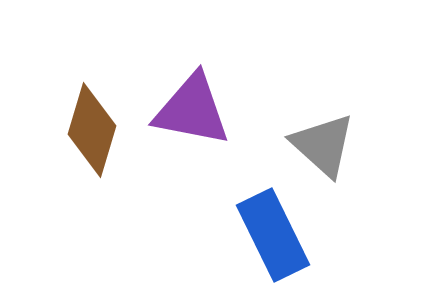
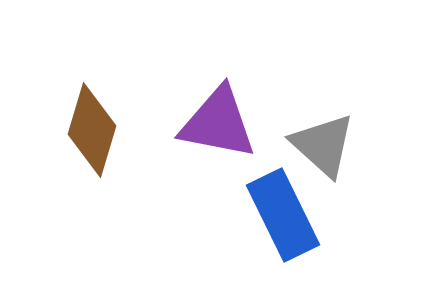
purple triangle: moved 26 px right, 13 px down
blue rectangle: moved 10 px right, 20 px up
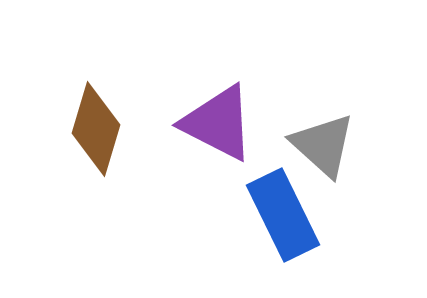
purple triangle: rotated 16 degrees clockwise
brown diamond: moved 4 px right, 1 px up
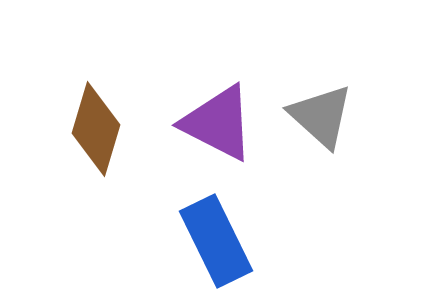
gray triangle: moved 2 px left, 29 px up
blue rectangle: moved 67 px left, 26 px down
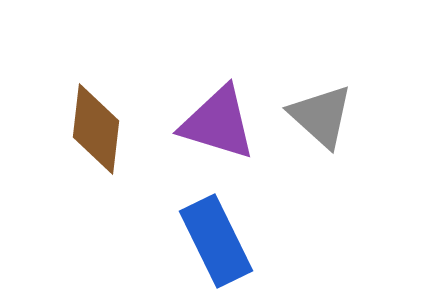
purple triangle: rotated 10 degrees counterclockwise
brown diamond: rotated 10 degrees counterclockwise
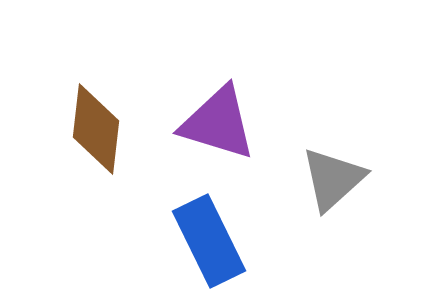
gray triangle: moved 12 px right, 63 px down; rotated 36 degrees clockwise
blue rectangle: moved 7 px left
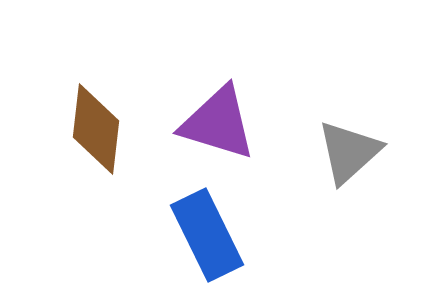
gray triangle: moved 16 px right, 27 px up
blue rectangle: moved 2 px left, 6 px up
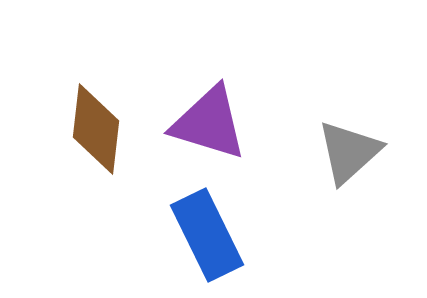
purple triangle: moved 9 px left
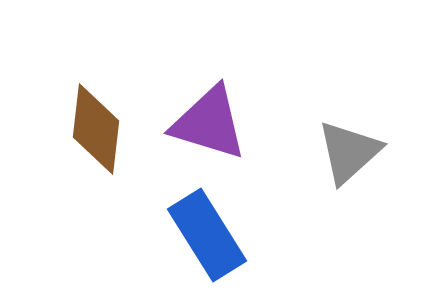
blue rectangle: rotated 6 degrees counterclockwise
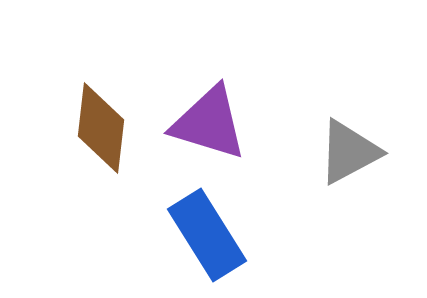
brown diamond: moved 5 px right, 1 px up
gray triangle: rotated 14 degrees clockwise
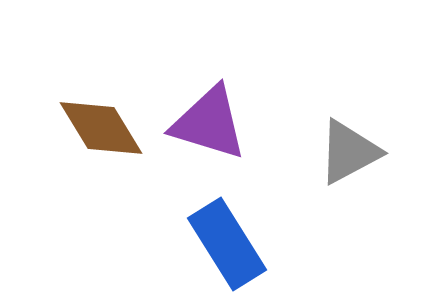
brown diamond: rotated 38 degrees counterclockwise
blue rectangle: moved 20 px right, 9 px down
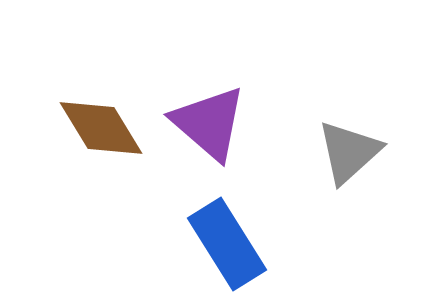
purple triangle: rotated 24 degrees clockwise
gray triangle: rotated 14 degrees counterclockwise
